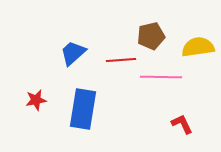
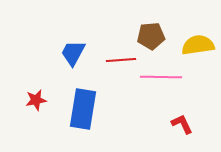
brown pentagon: rotated 8 degrees clockwise
yellow semicircle: moved 2 px up
blue trapezoid: rotated 20 degrees counterclockwise
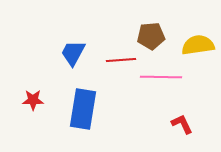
red star: moved 3 px left; rotated 10 degrees clockwise
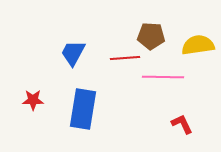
brown pentagon: rotated 8 degrees clockwise
red line: moved 4 px right, 2 px up
pink line: moved 2 px right
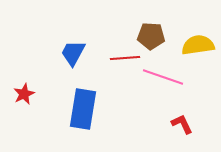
pink line: rotated 18 degrees clockwise
red star: moved 9 px left, 6 px up; rotated 25 degrees counterclockwise
